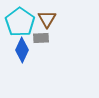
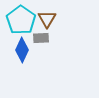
cyan pentagon: moved 1 px right, 2 px up
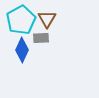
cyan pentagon: rotated 8 degrees clockwise
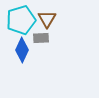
cyan pentagon: rotated 12 degrees clockwise
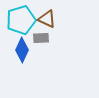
brown triangle: rotated 36 degrees counterclockwise
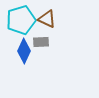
gray rectangle: moved 4 px down
blue diamond: moved 2 px right, 1 px down
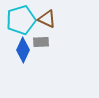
blue diamond: moved 1 px left, 1 px up
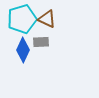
cyan pentagon: moved 1 px right, 1 px up
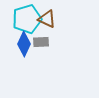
cyan pentagon: moved 5 px right
blue diamond: moved 1 px right, 6 px up
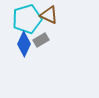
brown triangle: moved 2 px right, 4 px up
gray rectangle: moved 2 px up; rotated 28 degrees counterclockwise
